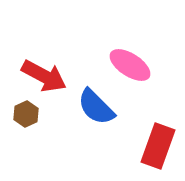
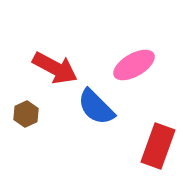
pink ellipse: moved 4 px right; rotated 63 degrees counterclockwise
red arrow: moved 11 px right, 8 px up
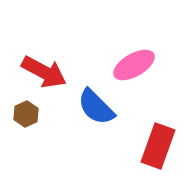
red arrow: moved 11 px left, 4 px down
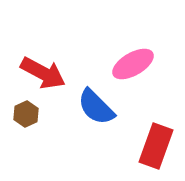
pink ellipse: moved 1 px left, 1 px up
red arrow: moved 1 px left, 1 px down
red rectangle: moved 2 px left
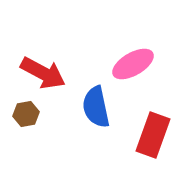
blue semicircle: rotated 33 degrees clockwise
brown hexagon: rotated 15 degrees clockwise
red rectangle: moved 3 px left, 11 px up
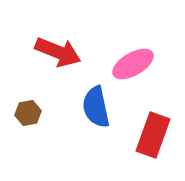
red arrow: moved 15 px right, 21 px up; rotated 6 degrees counterclockwise
brown hexagon: moved 2 px right, 1 px up
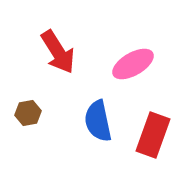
red arrow: rotated 36 degrees clockwise
blue semicircle: moved 2 px right, 14 px down
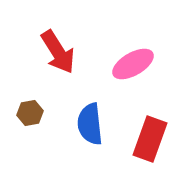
brown hexagon: moved 2 px right
blue semicircle: moved 8 px left, 3 px down; rotated 6 degrees clockwise
red rectangle: moved 3 px left, 4 px down
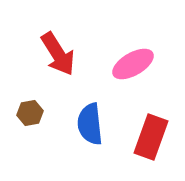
red arrow: moved 2 px down
red rectangle: moved 1 px right, 2 px up
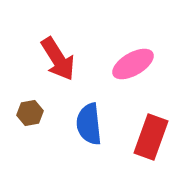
red arrow: moved 5 px down
blue semicircle: moved 1 px left
